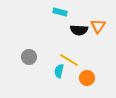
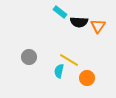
cyan rectangle: rotated 24 degrees clockwise
black semicircle: moved 8 px up
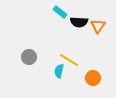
orange circle: moved 6 px right
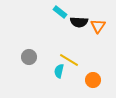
orange circle: moved 2 px down
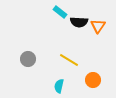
gray circle: moved 1 px left, 2 px down
cyan semicircle: moved 15 px down
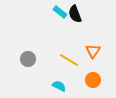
black semicircle: moved 4 px left, 8 px up; rotated 66 degrees clockwise
orange triangle: moved 5 px left, 25 px down
cyan semicircle: rotated 104 degrees clockwise
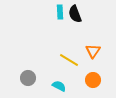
cyan rectangle: rotated 48 degrees clockwise
gray circle: moved 19 px down
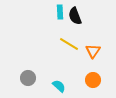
black semicircle: moved 2 px down
yellow line: moved 16 px up
cyan semicircle: rotated 16 degrees clockwise
